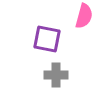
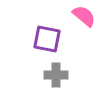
pink semicircle: rotated 65 degrees counterclockwise
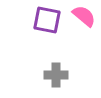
purple square: moved 19 px up
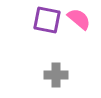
pink semicircle: moved 5 px left, 3 px down
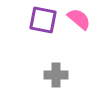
purple square: moved 4 px left
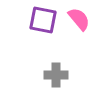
pink semicircle: rotated 10 degrees clockwise
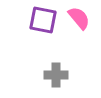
pink semicircle: moved 1 px up
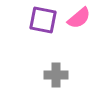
pink semicircle: rotated 90 degrees clockwise
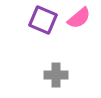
purple square: rotated 12 degrees clockwise
